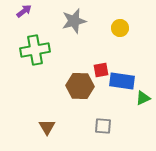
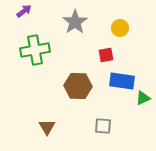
gray star: moved 1 px right, 1 px down; rotated 20 degrees counterclockwise
red square: moved 5 px right, 15 px up
brown hexagon: moved 2 px left
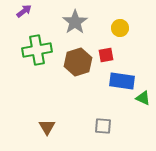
green cross: moved 2 px right
brown hexagon: moved 24 px up; rotated 20 degrees counterclockwise
green triangle: rotated 49 degrees clockwise
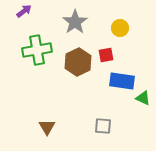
brown hexagon: rotated 8 degrees counterclockwise
